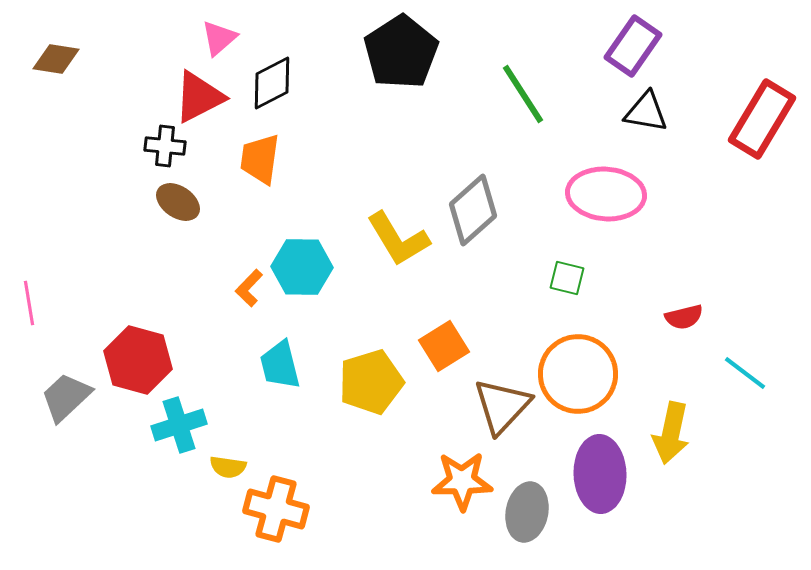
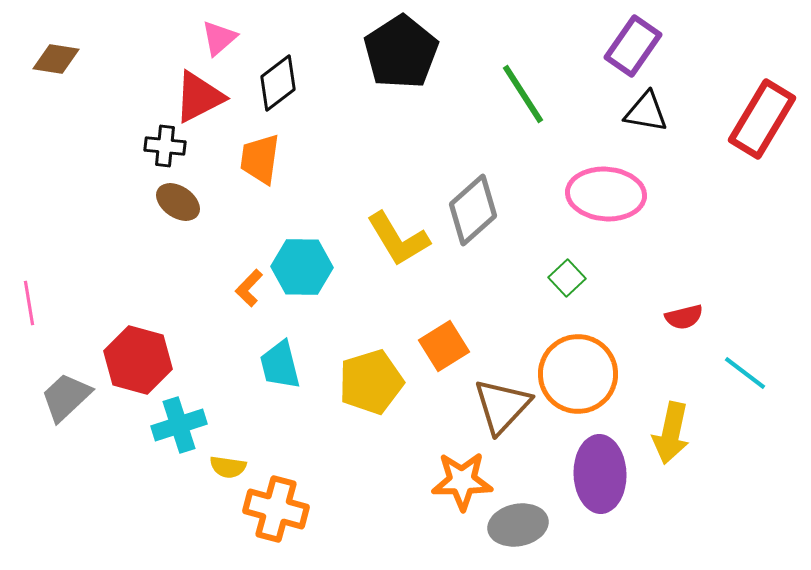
black diamond: moved 6 px right; rotated 10 degrees counterclockwise
green square: rotated 33 degrees clockwise
gray ellipse: moved 9 px left, 13 px down; rotated 68 degrees clockwise
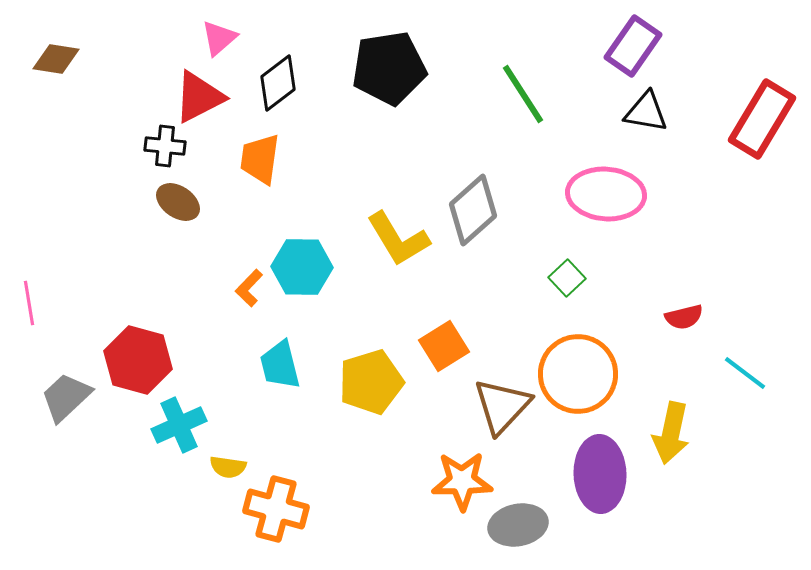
black pentagon: moved 12 px left, 16 px down; rotated 24 degrees clockwise
cyan cross: rotated 6 degrees counterclockwise
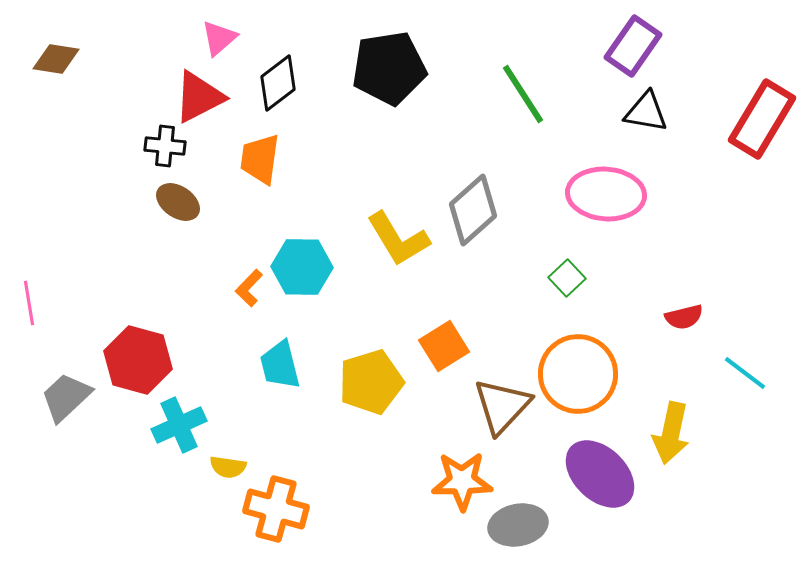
purple ellipse: rotated 44 degrees counterclockwise
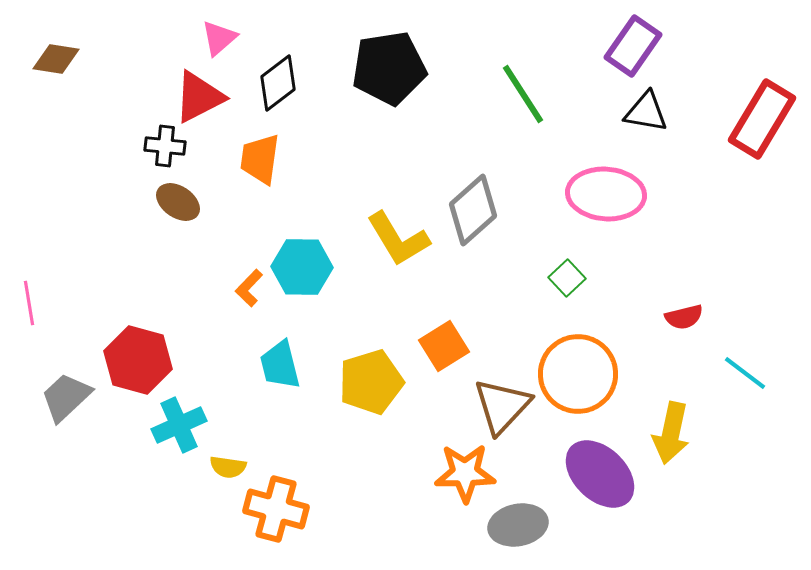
orange star: moved 3 px right, 8 px up
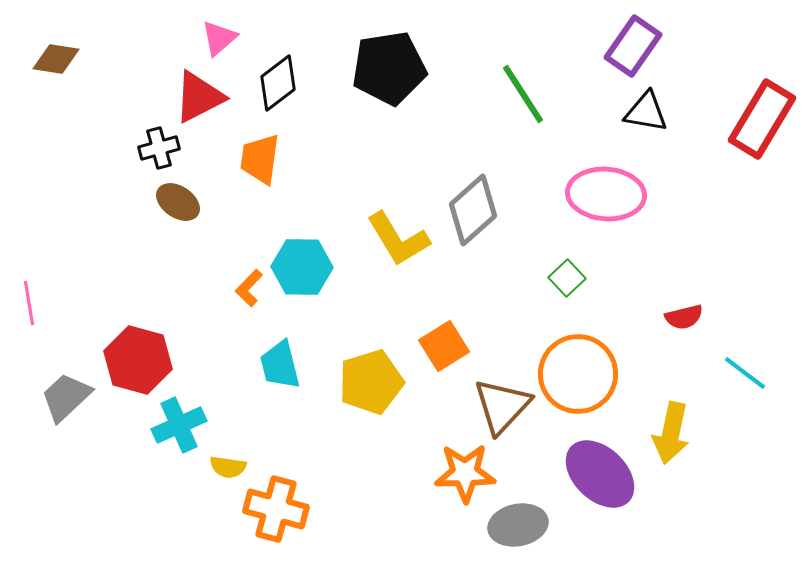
black cross: moved 6 px left, 2 px down; rotated 21 degrees counterclockwise
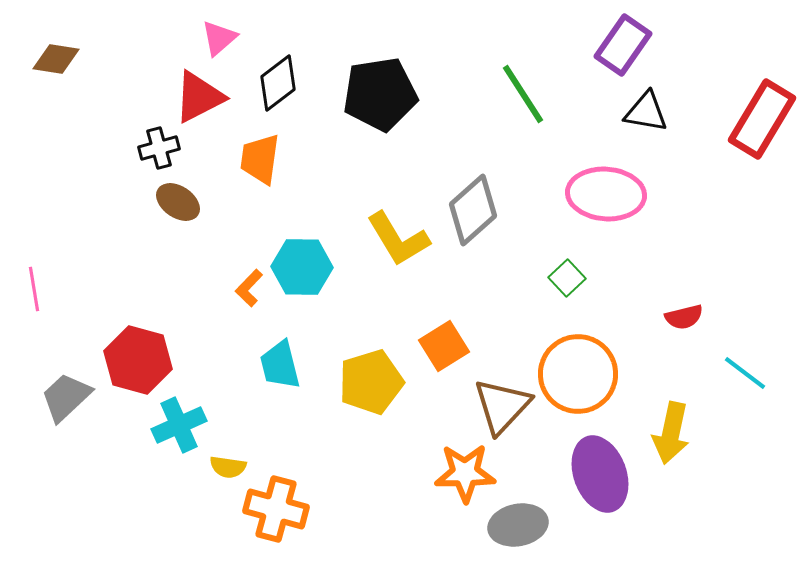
purple rectangle: moved 10 px left, 1 px up
black pentagon: moved 9 px left, 26 px down
pink line: moved 5 px right, 14 px up
purple ellipse: rotated 26 degrees clockwise
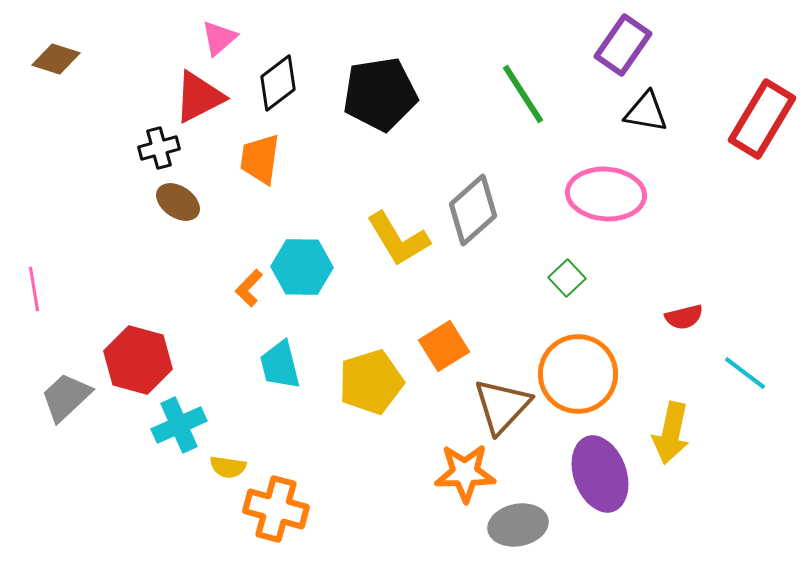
brown diamond: rotated 9 degrees clockwise
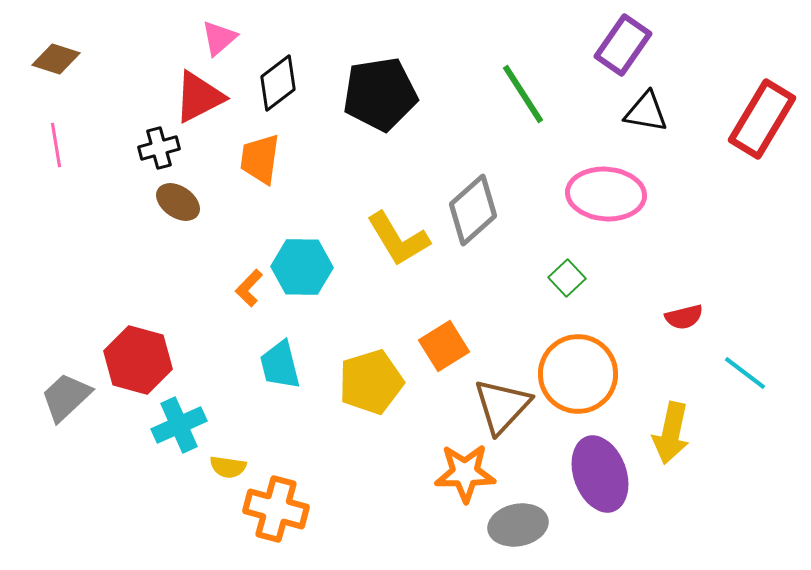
pink line: moved 22 px right, 144 px up
